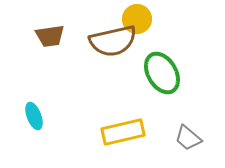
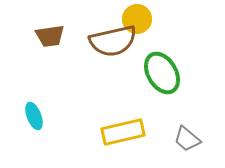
gray trapezoid: moved 1 px left, 1 px down
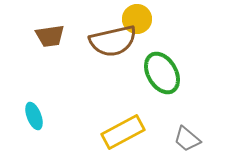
yellow rectangle: rotated 15 degrees counterclockwise
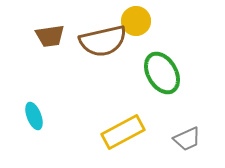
yellow circle: moved 1 px left, 2 px down
brown semicircle: moved 10 px left
gray trapezoid: rotated 64 degrees counterclockwise
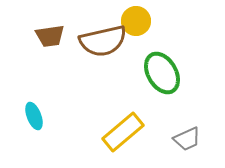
yellow rectangle: rotated 12 degrees counterclockwise
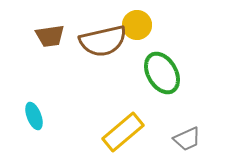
yellow circle: moved 1 px right, 4 px down
